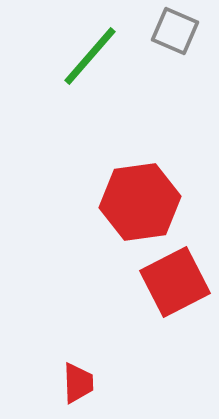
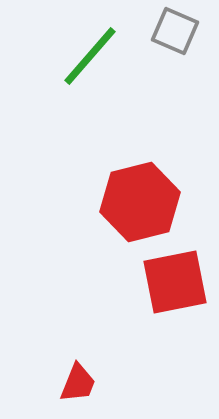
red hexagon: rotated 6 degrees counterclockwise
red square: rotated 16 degrees clockwise
red trapezoid: rotated 24 degrees clockwise
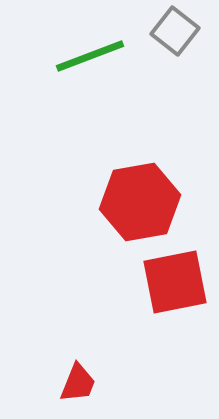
gray square: rotated 15 degrees clockwise
green line: rotated 28 degrees clockwise
red hexagon: rotated 4 degrees clockwise
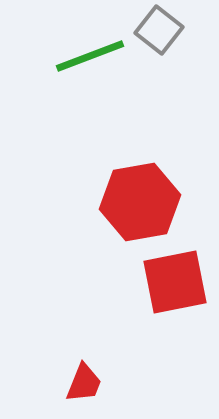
gray square: moved 16 px left, 1 px up
red trapezoid: moved 6 px right
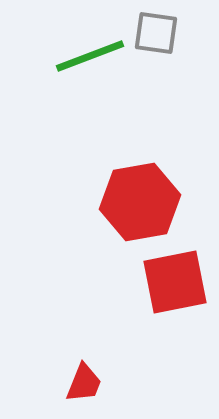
gray square: moved 3 px left, 3 px down; rotated 30 degrees counterclockwise
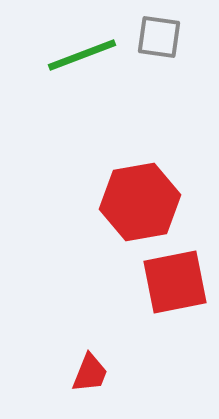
gray square: moved 3 px right, 4 px down
green line: moved 8 px left, 1 px up
red trapezoid: moved 6 px right, 10 px up
